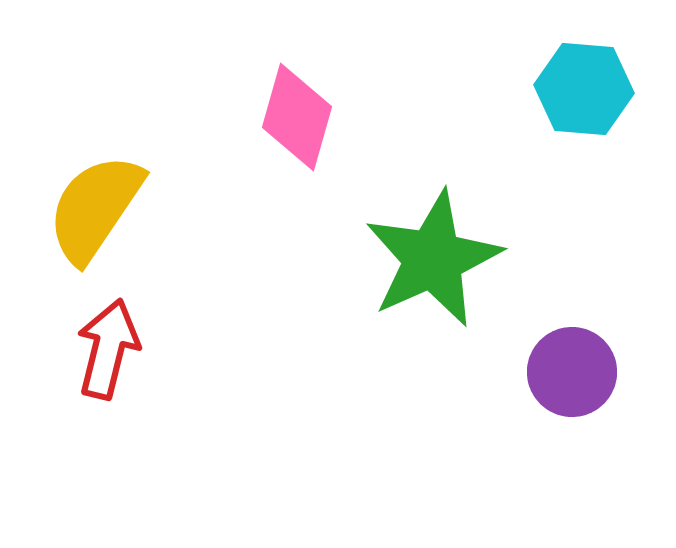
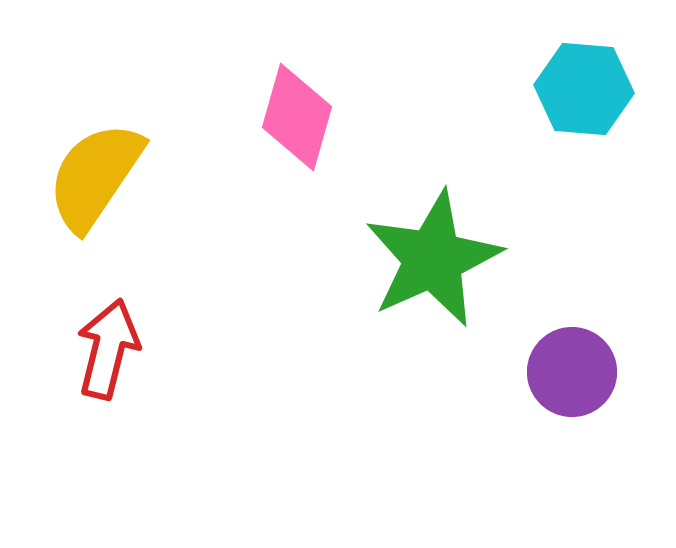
yellow semicircle: moved 32 px up
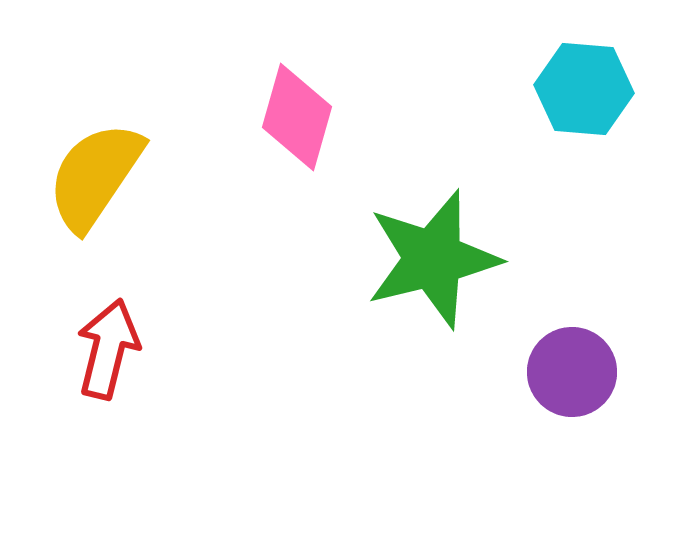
green star: rotated 10 degrees clockwise
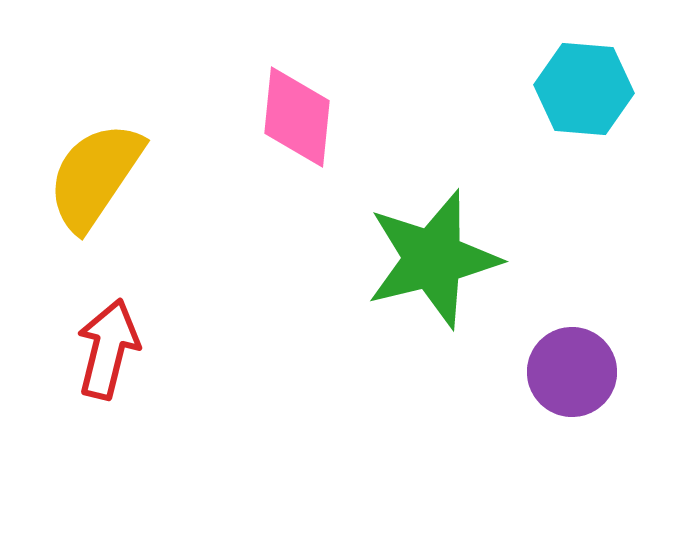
pink diamond: rotated 10 degrees counterclockwise
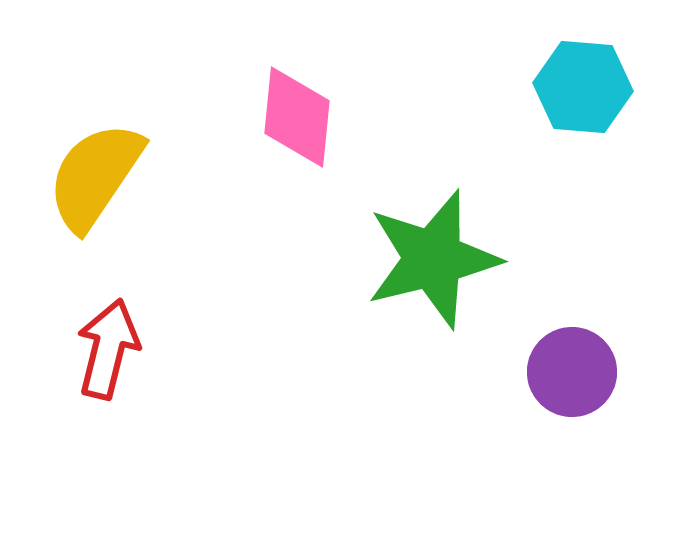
cyan hexagon: moved 1 px left, 2 px up
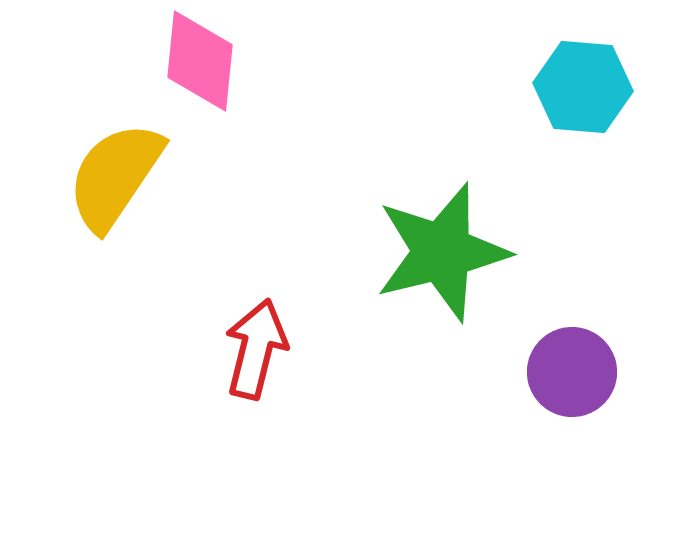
pink diamond: moved 97 px left, 56 px up
yellow semicircle: moved 20 px right
green star: moved 9 px right, 7 px up
red arrow: moved 148 px right
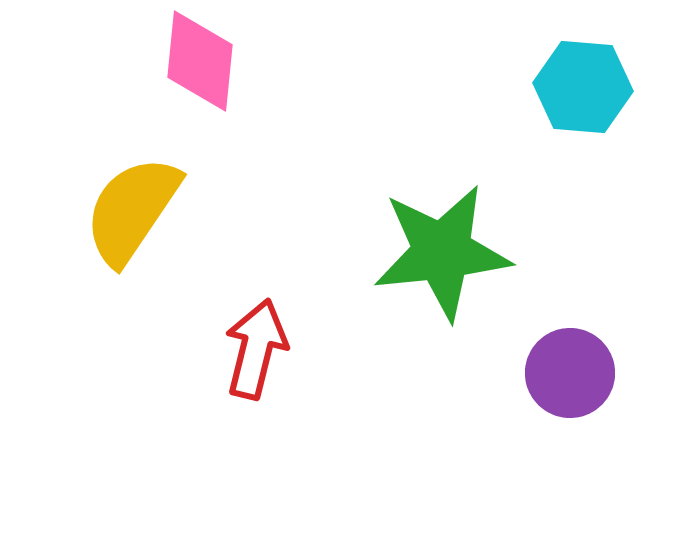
yellow semicircle: moved 17 px right, 34 px down
green star: rotated 8 degrees clockwise
purple circle: moved 2 px left, 1 px down
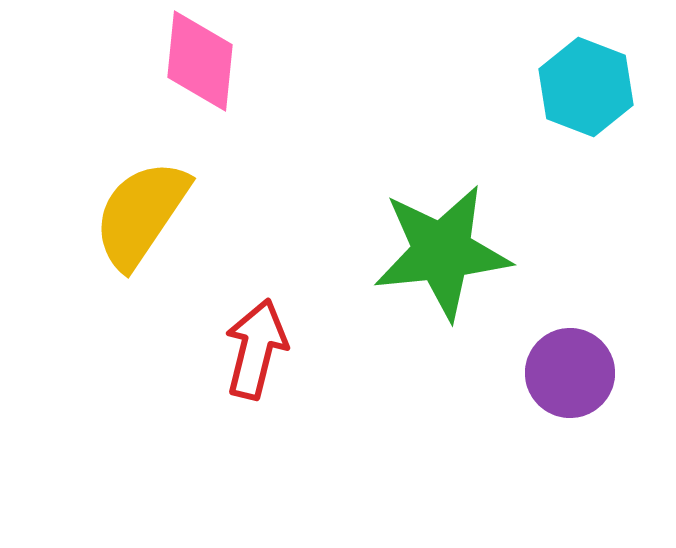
cyan hexagon: moved 3 px right; rotated 16 degrees clockwise
yellow semicircle: moved 9 px right, 4 px down
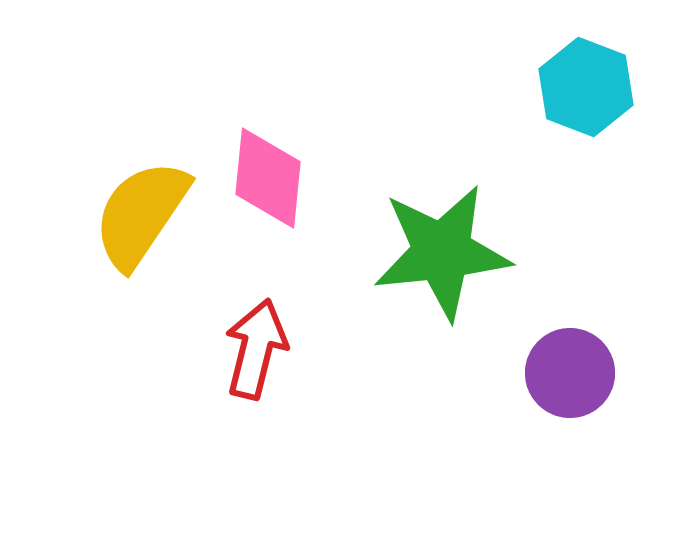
pink diamond: moved 68 px right, 117 px down
